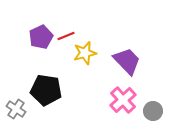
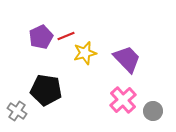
purple trapezoid: moved 2 px up
gray cross: moved 1 px right, 2 px down
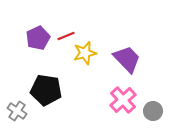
purple pentagon: moved 3 px left, 1 px down
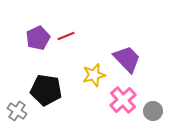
yellow star: moved 9 px right, 22 px down
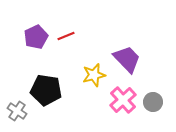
purple pentagon: moved 2 px left, 1 px up
gray circle: moved 9 px up
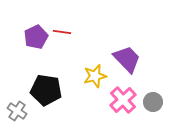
red line: moved 4 px left, 4 px up; rotated 30 degrees clockwise
yellow star: moved 1 px right, 1 px down
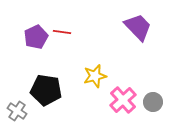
purple trapezoid: moved 11 px right, 32 px up
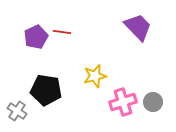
pink cross: moved 2 px down; rotated 24 degrees clockwise
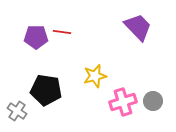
purple pentagon: rotated 25 degrees clockwise
gray circle: moved 1 px up
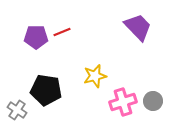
red line: rotated 30 degrees counterclockwise
gray cross: moved 1 px up
